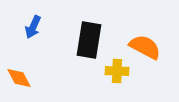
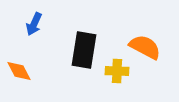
blue arrow: moved 1 px right, 3 px up
black rectangle: moved 5 px left, 10 px down
orange diamond: moved 7 px up
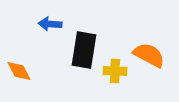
blue arrow: moved 16 px right; rotated 70 degrees clockwise
orange semicircle: moved 4 px right, 8 px down
yellow cross: moved 2 px left
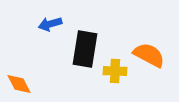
blue arrow: rotated 20 degrees counterclockwise
black rectangle: moved 1 px right, 1 px up
orange diamond: moved 13 px down
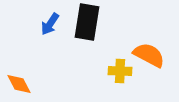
blue arrow: rotated 40 degrees counterclockwise
black rectangle: moved 2 px right, 27 px up
yellow cross: moved 5 px right
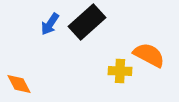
black rectangle: rotated 39 degrees clockwise
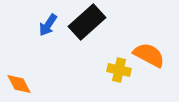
blue arrow: moved 2 px left, 1 px down
yellow cross: moved 1 px left, 1 px up; rotated 10 degrees clockwise
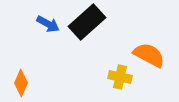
blue arrow: moved 1 px up; rotated 95 degrees counterclockwise
yellow cross: moved 1 px right, 7 px down
orange diamond: moved 2 px right, 1 px up; rotated 52 degrees clockwise
